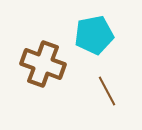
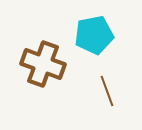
brown line: rotated 8 degrees clockwise
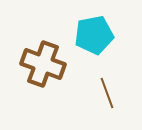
brown line: moved 2 px down
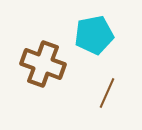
brown line: rotated 44 degrees clockwise
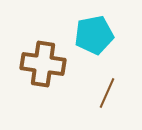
brown cross: rotated 12 degrees counterclockwise
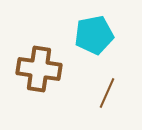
brown cross: moved 4 px left, 5 px down
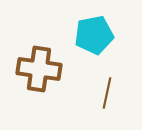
brown line: rotated 12 degrees counterclockwise
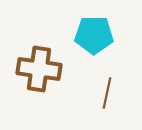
cyan pentagon: rotated 12 degrees clockwise
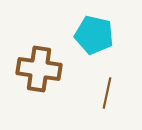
cyan pentagon: rotated 12 degrees clockwise
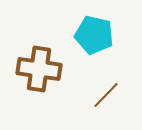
brown line: moved 1 px left, 2 px down; rotated 32 degrees clockwise
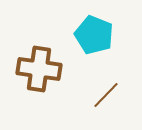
cyan pentagon: rotated 9 degrees clockwise
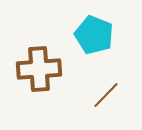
brown cross: rotated 12 degrees counterclockwise
